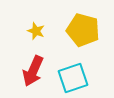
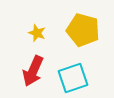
yellow star: moved 1 px right, 2 px down
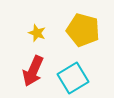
cyan square: rotated 12 degrees counterclockwise
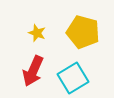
yellow pentagon: moved 2 px down
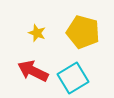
red arrow: rotated 92 degrees clockwise
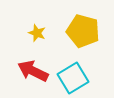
yellow pentagon: moved 1 px up
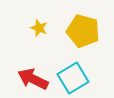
yellow star: moved 2 px right, 5 px up
red arrow: moved 8 px down
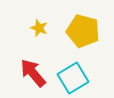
red arrow: moved 6 px up; rotated 24 degrees clockwise
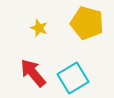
yellow pentagon: moved 4 px right, 8 px up
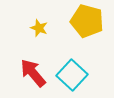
yellow pentagon: moved 2 px up
cyan square: moved 1 px left, 3 px up; rotated 16 degrees counterclockwise
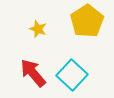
yellow pentagon: rotated 24 degrees clockwise
yellow star: moved 1 px left, 1 px down
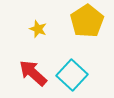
red arrow: rotated 8 degrees counterclockwise
